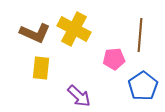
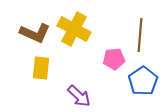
blue pentagon: moved 5 px up
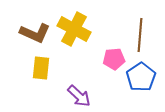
blue pentagon: moved 2 px left, 4 px up
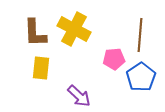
brown L-shape: rotated 64 degrees clockwise
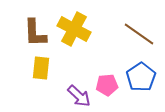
brown line: moved 1 px left, 1 px up; rotated 60 degrees counterclockwise
pink pentagon: moved 7 px left, 26 px down
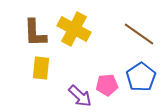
purple arrow: moved 1 px right
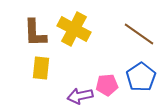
purple arrow: rotated 125 degrees clockwise
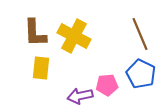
yellow cross: moved 7 px down
brown line: moved 1 px right; rotated 32 degrees clockwise
blue pentagon: moved 3 px up; rotated 12 degrees counterclockwise
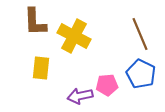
brown L-shape: moved 11 px up
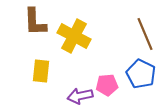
brown line: moved 5 px right
yellow rectangle: moved 3 px down
